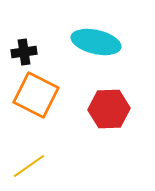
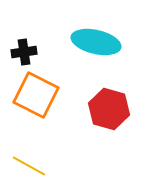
red hexagon: rotated 18 degrees clockwise
yellow line: rotated 64 degrees clockwise
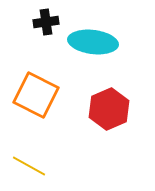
cyan ellipse: moved 3 px left; rotated 6 degrees counterclockwise
black cross: moved 22 px right, 30 px up
red hexagon: rotated 21 degrees clockwise
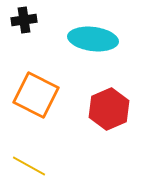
black cross: moved 22 px left, 2 px up
cyan ellipse: moved 3 px up
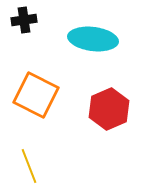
yellow line: rotated 40 degrees clockwise
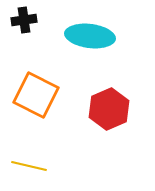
cyan ellipse: moved 3 px left, 3 px up
yellow line: rotated 56 degrees counterclockwise
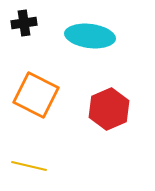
black cross: moved 3 px down
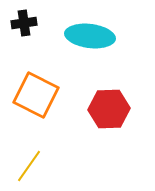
red hexagon: rotated 21 degrees clockwise
yellow line: rotated 68 degrees counterclockwise
